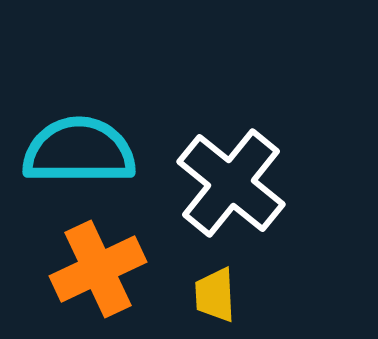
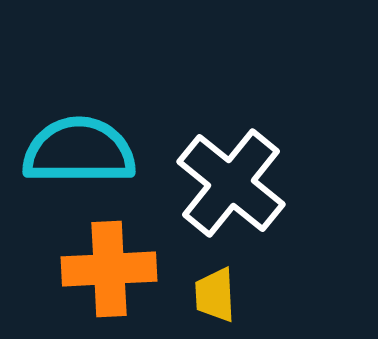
orange cross: moved 11 px right; rotated 22 degrees clockwise
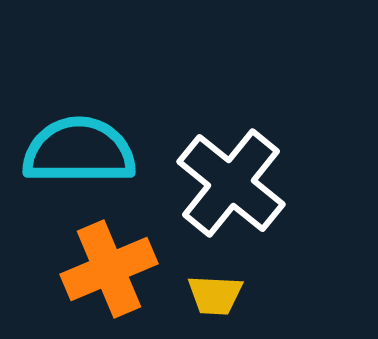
orange cross: rotated 20 degrees counterclockwise
yellow trapezoid: rotated 84 degrees counterclockwise
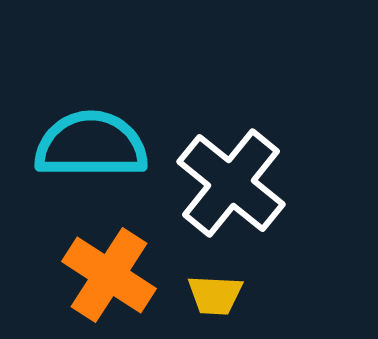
cyan semicircle: moved 12 px right, 6 px up
orange cross: moved 6 px down; rotated 34 degrees counterclockwise
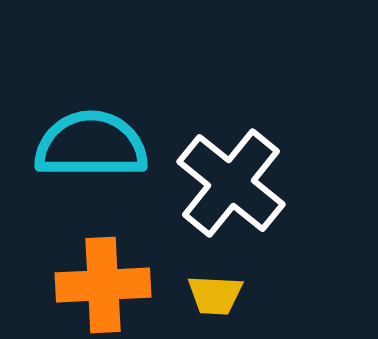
orange cross: moved 6 px left, 10 px down; rotated 36 degrees counterclockwise
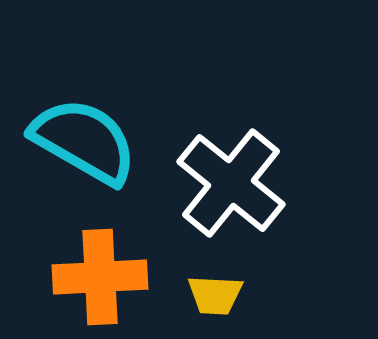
cyan semicircle: moved 7 px left, 4 px up; rotated 30 degrees clockwise
orange cross: moved 3 px left, 8 px up
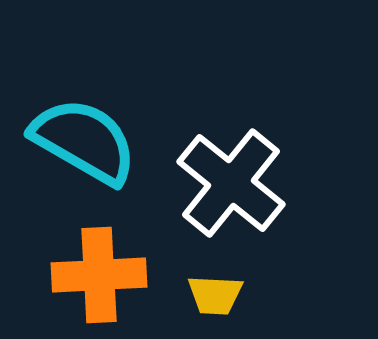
orange cross: moved 1 px left, 2 px up
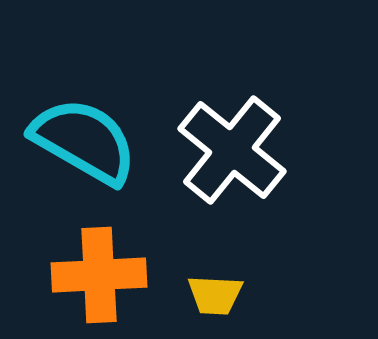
white cross: moved 1 px right, 33 px up
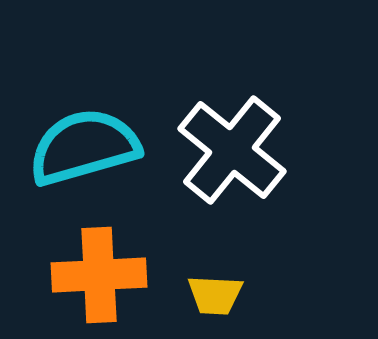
cyan semicircle: moved 6 px down; rotated 46 degrees counterclockwise
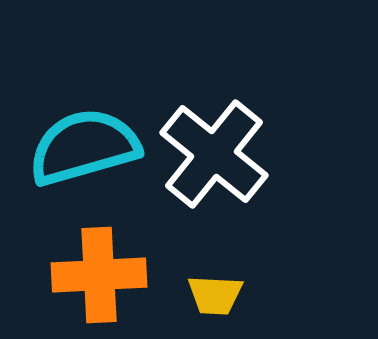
white cross: moved 18 px left, 4 px down
